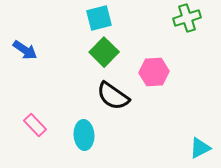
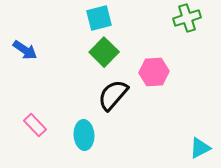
black semicircle: moved 1 px up; rotated 96 degrees clockwise
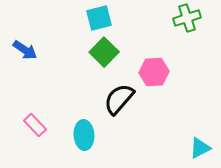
black semicircle: moved 6 px right, 4 px down
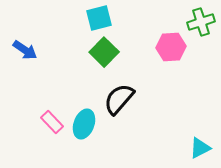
green cross: moved 14 px right, 4 px down
pink hexagon: moved 17 px right, 25 px up
pink rectangle: moved 17 px right, 3 px up
cyan ellipse: moved 11 px up; rotated 24 degrees clockwise
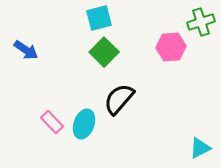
blue arrow: moved 1 px right
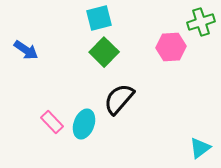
cyan triangle: rotated 10 degrees counterclockwise
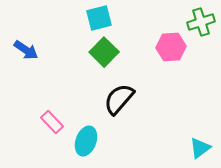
cyan ellipse: moved 2 px right, 17 px down
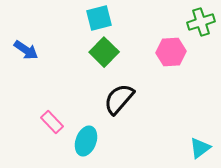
pink hexagon: moved 5 px down
